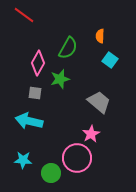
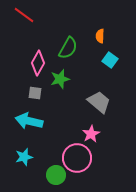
cyan star: moved 1 px right, 3 px up; rotated 18 degrees counterclockwise
green circle: moved 5 px right, 2 px down
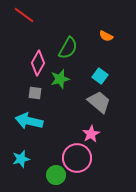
orange semicircle: moved 6 px right; rotated 64 degrees counterclockwise
cyan square: moved 10 px left, 16 px down
cyan star: moved 3 px left, 2 px down
